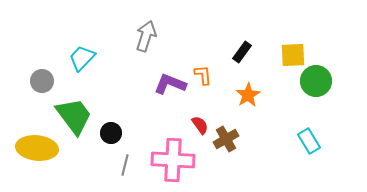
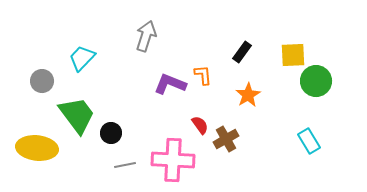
green trapezoid: moved 3 px right, 1 px up
gray line: rotated 65 degrees clockwise
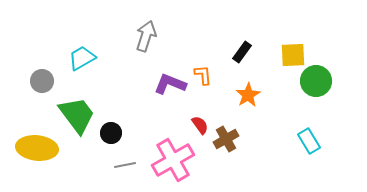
cyan trapezoid: rotated 16 degrees clockwise
pink cross: rotated 33 degrees counterclockwise
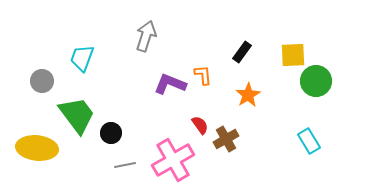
cyan trapezoid: rotated 40 degrees counterclockwise
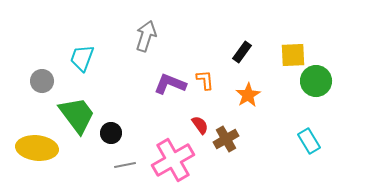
orange L-shape: moved 2 px right, 5 px down
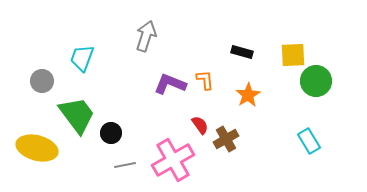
black rectangle: rotated 70 degrees clockwise
yellow ellipse: rotated 9 degrees clockwise
